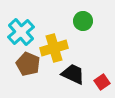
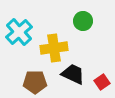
cyan cross: moved 2 px left
yellow cross: rotated 8 degrees clockwise
brown pentagon: moved 7 px right, 18 px down; rotated 25 degrees counterclockwise
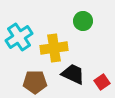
cyan cross: moved 5 px down; rotated 8 degrees clockwise
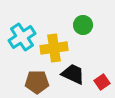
green circle: moved 4 px down
cyan cross: moved 3 px right
brown pentagon: moved 2 px right
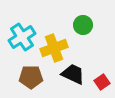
yellow cross: rotated 12 degrees counterclockwise
brown pentagon: moved 6 px left, 5 px up
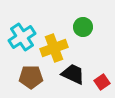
green circle: moved 2 px down
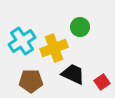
green circle: moved 3 px left
cyan cross: moved 4 px down
brown pentagon: moved 4 px down
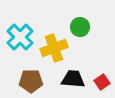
cyan cross: moved 2 px left, 4 px up; rotated 12 degrees counterclockwise
black trapezoid: moved 5 px down; rotated 20 degrees counterclockwise
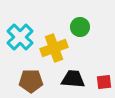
red square: moved 2 px right; rotated 28 degrees clockwise
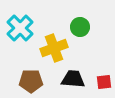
cyan cross: moved 9 px up
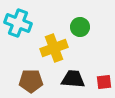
cyan cross: moved 2 px left, 5 px up; rotated 24 degrees counterclockwise
